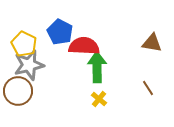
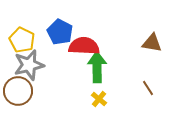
yellow pentagon: moved 2 px left, 4 px up
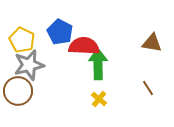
green arrow: moved 1 px right, 3 px up
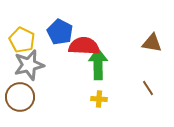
brown circle: moved 2 px right, 6 px down
yellow cross: rotated 35 degrees counterclockwise
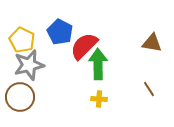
red semicircle: rotated 48 degrees counterclockwise
brown line: moved 1 px right, 1 px down
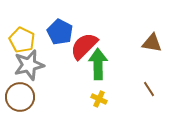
yellow cross: rotated 21 degrees clockwise
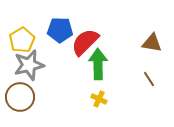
blue pentagon: moved 2 px up; rotated 25 degrees counterclockwise
yellow pentagon: rotated 15 degrees clockwise
red semicircle: moved 1 px right, 4 px up
brown line: moved 10 px up
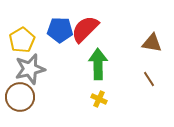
red semicircle: moved 13 px up
gray star: moved 1 px right, 4 px down
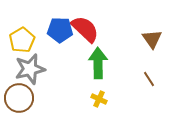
red semicircle: rotated 88 degrees clockwise
brown triangle: moved 4 px up; rotated 45 degrees clockwise
green arrow: moved 1 px up
brown circle: moved 1 px left, 1 px down
